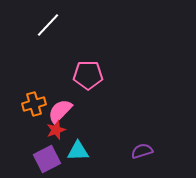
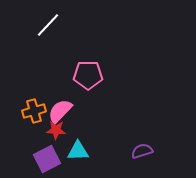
orange cross: moved 7 px down
red star: rotated 24 degrees clockwise
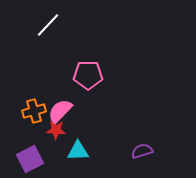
purple square: moved 17 px left
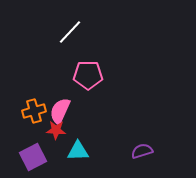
white line: moved 22 px right, 7 px down
pink semicircle: rotated 20 degrees counterclockwise
purple square: moved 3 px right, 2 px up
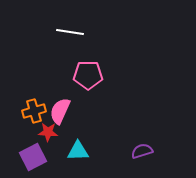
white line: rotated 56 degrees clockwise
red star: moved 8 px left, 2 px down
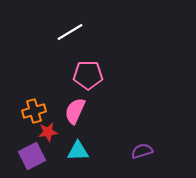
white line: rotated 40 degrees counterclockwise
pink semicircle: moved 15 px right
red star: rotated 12 degrees counterclockwise
purple square: moved 1 px left, 1 px up
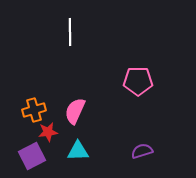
white line: rotated 60 degrees counterclockwise
pink pentagon: moved 50 px right, 6 px down
orange cross: moved 1 px up
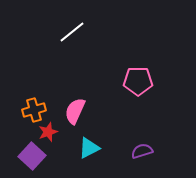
white line: moved 2 px right; rotated 52 degrees clockwise
red star: rotated 12 degrees counterclockwise
cyan triangle: moved 11 px right, 3 px up; rotated 25 degrees counterclockwise
purple square: rotated 20 degrees counterclockwise
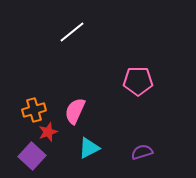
purple semicircle: moved 1 px down
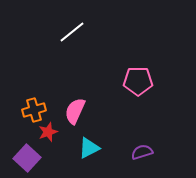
purple square: moved 5 px left, 2 px down
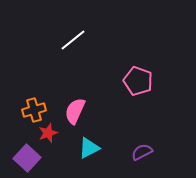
white line: moved 1 px right, 8 px down
pink pentagon: rotated 20 degrees clockwise
red star: moved 1 px down
purple semicircle: rotated 10 degrees counterclockwise
